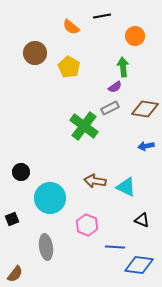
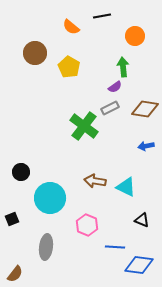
gray ellipse: rotated 15 degrees clockwise
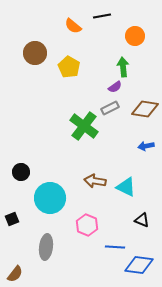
orange semicircle: moved 2 px right, 1 px up
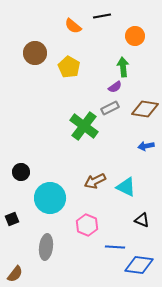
brown arrow: rotated 35 degrees counterclockwise
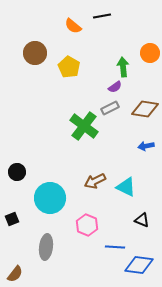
orange circle: moved 15 px right, 17 px down
black circle: moved 4 px left
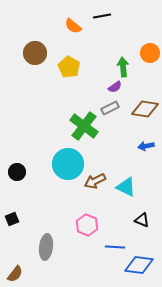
cyan circle: moved 18 px right, 34 px up
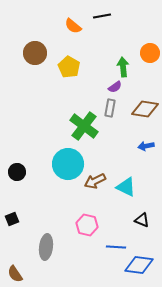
gray rectangle: rotated 54 degrees counterclockwise
pink hexagon: rotated 10 degrees counterclockwise
blue line: moved 1 px right
brown semicircle: rotated 108 degrees clockwise
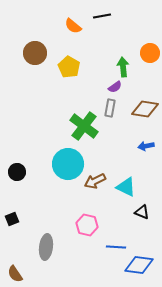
black triangle: moved 8 px up
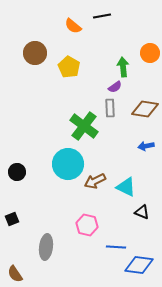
gray rectangle: rotated 12 degrees counterclockwise
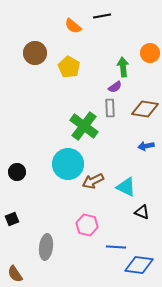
brown arrow: moved 2 px left
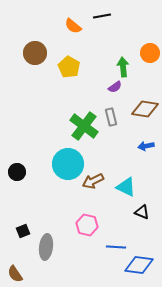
gray rectangle: moved 1 px right, 9 px down; rotated 12 degrees counterclockwise
black square: moved 11 px right, 12 px down
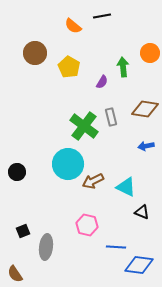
purple semicircle: moved 13 px left, 5 px up; rotated 24 degrees counterclockwise
